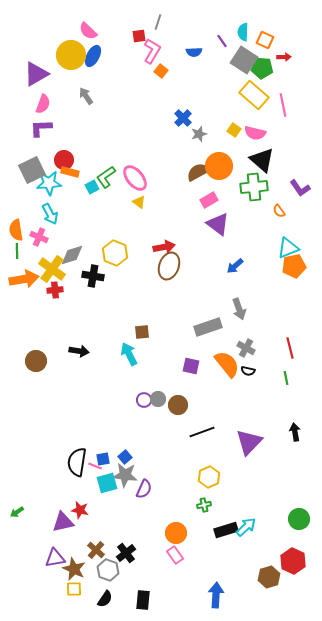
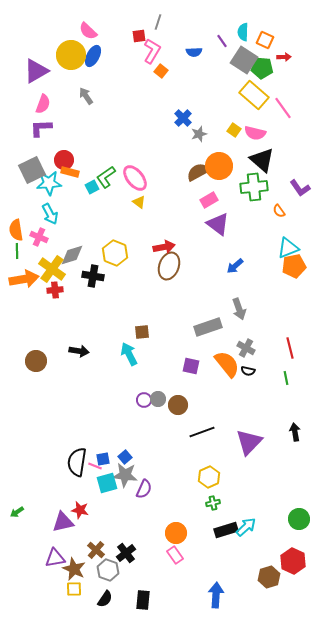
purple triangle at (36, 74): moved 3 px up
pink line at (283, 105): moved 3 px down; rotated 25 degrees counterclockwise
green cross at (204, 505): moved 9 px right, 2 px up
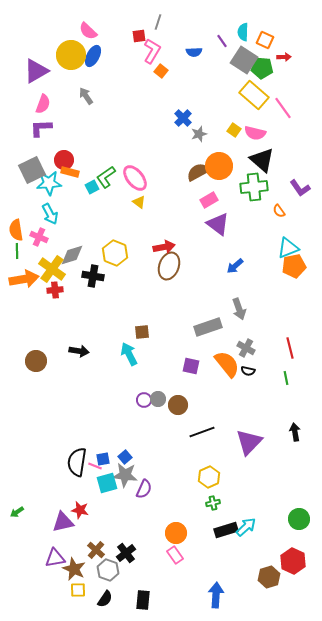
yellow square at (74, 589): moved 4 px right, 1 px down
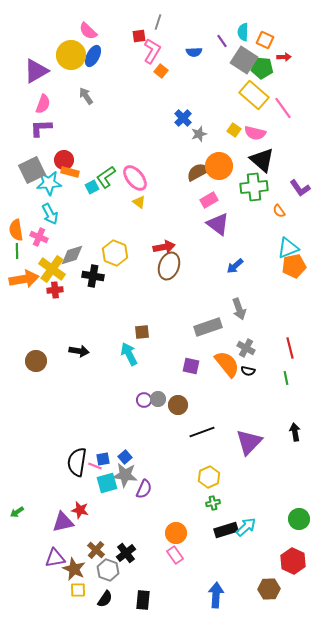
brown hexagon at (269, 577): moved 12 px down; rotated 15 degrees clockwise
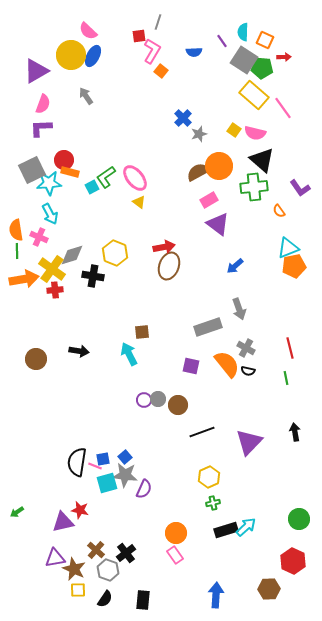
brown circle at (36, 361): moved 2 px up
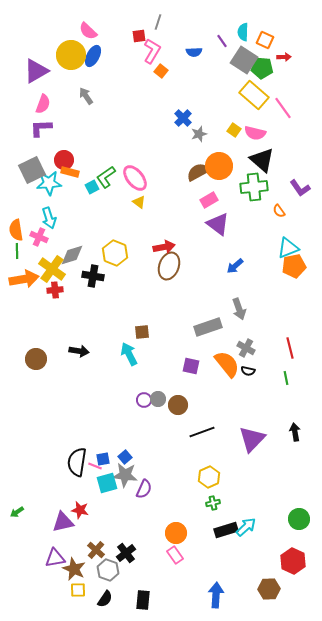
cyan arrow at (50, 214): moved 1 px left, 4 px down; rotated 10 degrees clockwise
purple triangle at (249, 442): moved 3 px right, 3 px up
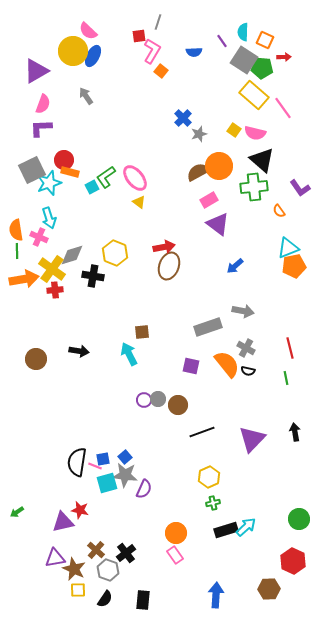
yellow circle at (71, 55): moved 2 px right, 4 px up
cyan star at (49, 183): rotated 15 degrees counterclockwise
gray arrow at (239, 309): moved 4 px right, 2 px down; rotated 60 degrees counterclockwise
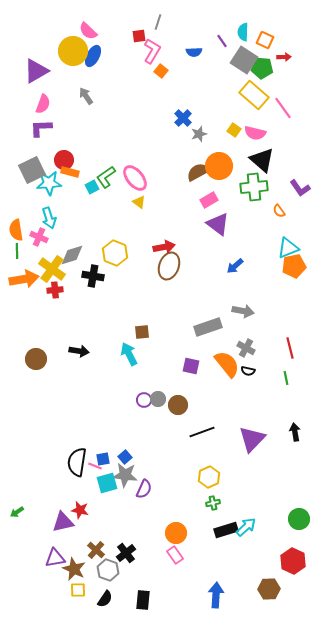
cyan star at (49, 183): rotated 15 degrees clockwise
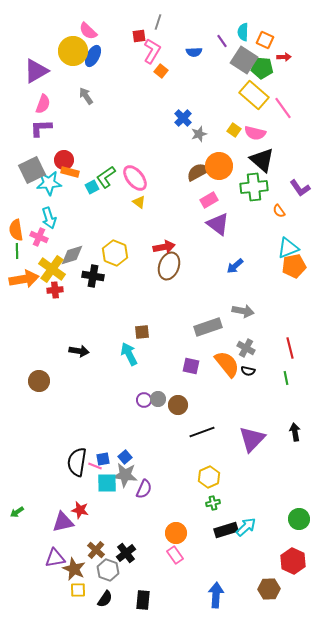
brown circle at (36, 359): moved 3 px right, 22 px down
cyan square at (107, 483): rotated 15 degrees clockwise
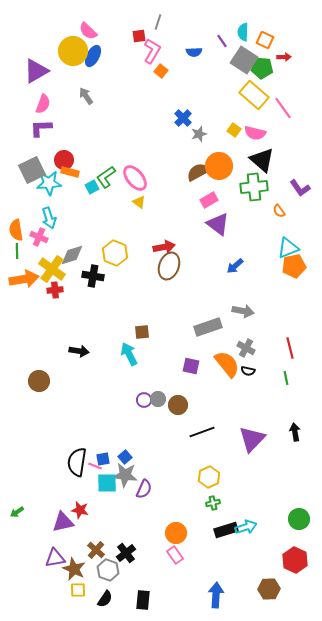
cyan arrow at (246, 527): rotated 25 degrees clockwise
red hexagon at (293, 561): moved 2 px right, 1 px up
